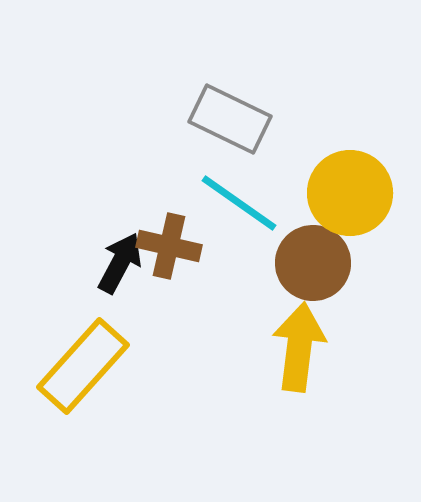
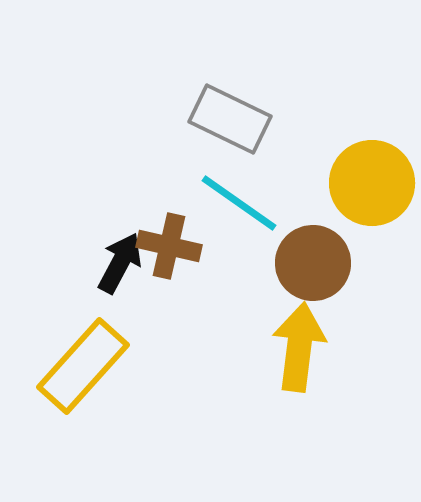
yellow circle: moved 22 px right, 10 px up
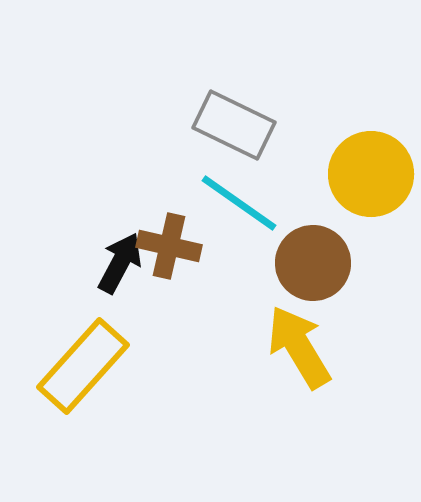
gray rectangle: moved 4 px right, 6 px down
yellow circle: moved 1 px left, 9 px up
yellow arrow: rotated 38 degrees counterclockwise
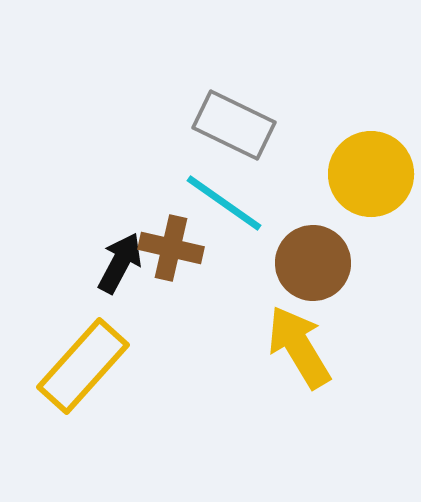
cyan line: moved 15 px left
brown cross: moved 2 px right, 2 px down
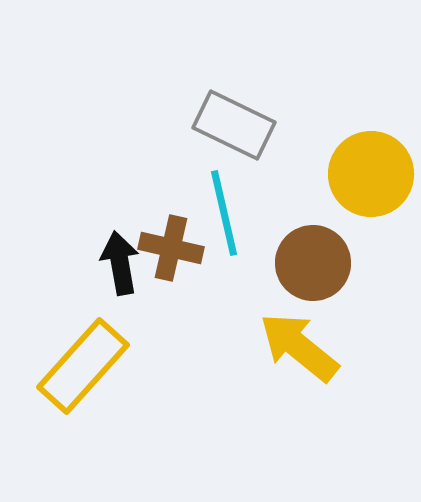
cyan line: moved 10 px down; rotated 42 degrees clockwise
black arrow: rotated 38 degrees counterclockwise
yellow arrow: rotated 20 degrees counterclockwise
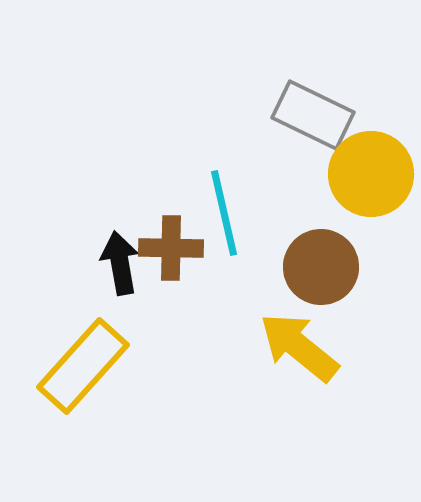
gray rectangle: moved 79 px right, 10 px up
brown cross: rotated 12 degrees counterclockwise
brown circle: moved 8 px right, 4 px down
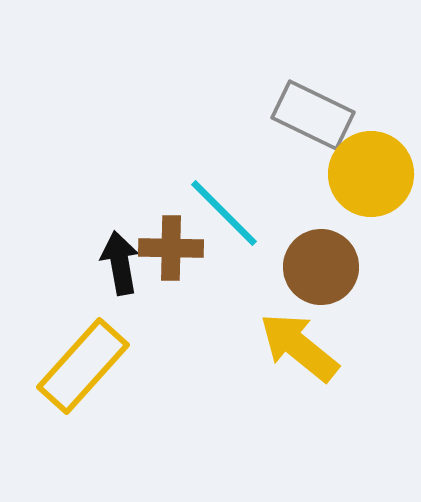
cyan line: rotated 32 degrees counterclockwise
